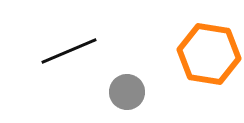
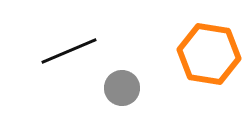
gray circle: moved 5 px left, 4 px up
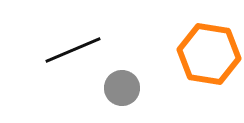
black line: moved 4 px right, 1 px up
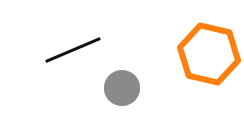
orange hexagon: rotated 4 degrees clockwise
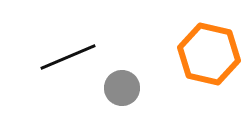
black line: moved 5 px left, 7 px down
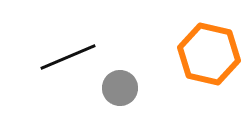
gray circle: moved 2 px left
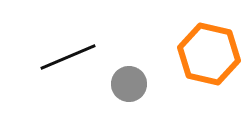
gray circle: moved 9 px right, 4 px up
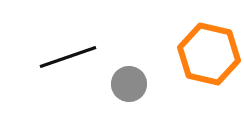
black line: rotated 4 degrees clockwise
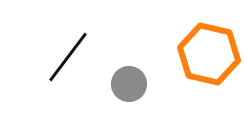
black line: rotated 34 degrees counterclockwise
